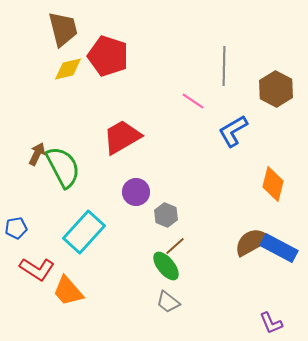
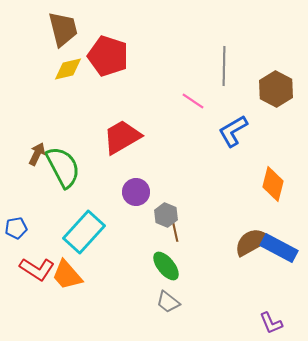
brown line: moved 15 px up; rotated 60 degrees counterclockwise
orange trapezoid: moved 1 px left, 16 px up
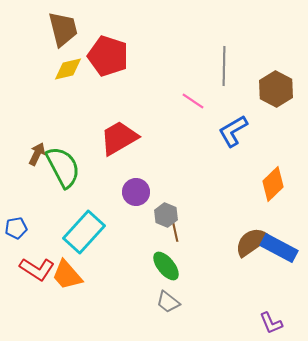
red trapezoid: moved 3 px left, 1 px down
orange diamond: rotated 32 degrees clockwise
brown semicircle: rotated 6 degrees counterclockwise
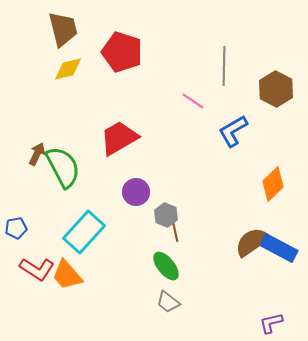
red pentagon: moved 14 px right, 4 px up
purple L-shape: rotated 100 degrees clockwise
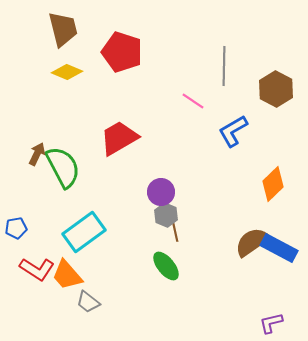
yellow diamond: moved 1 px left, 3 px down; rotated 36 degrees clockwise
purple circle: moved 25 px right
cyan rectangle: rotated 12 degrees clockwise
gray trapezoid: moved 80 px left
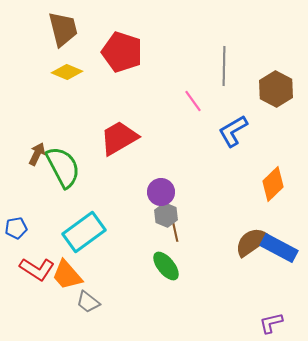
pink line: rotated 20 degrees clockwise
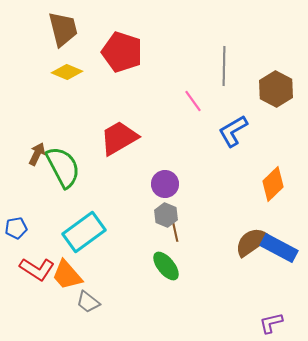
purple circle: moved 4 px right, 8 px up
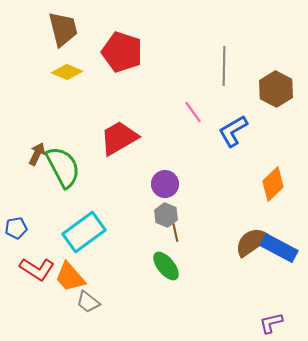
pink line: moved 11 px down
orange trapezoid: moved 3 px right, 2 px down
